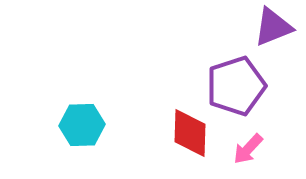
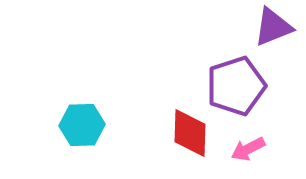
pink arrow: rotated 20 degrees clockwise
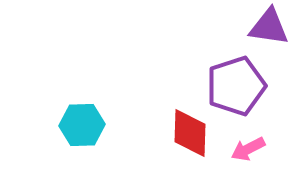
purple triangle: moved 4 px left; rotated 30 degrees clockwise
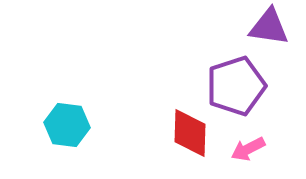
cyan hexagon: moved 15 px left; rotated 9 degrees clockwise
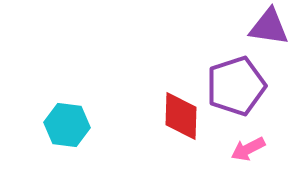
red diamond: moved 9 px left, 17 px up
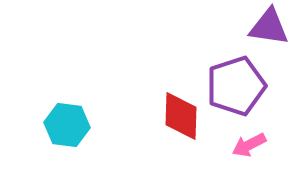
pink arrow: moved 1 px right, 4 px up
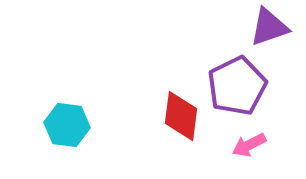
purple triangle: rotated 27 degrees counterclockwise
purple pentagon: moved 1 px right; rotated 8 degrees counterclockwise
red diamond: rotated 6 degrees clockwise
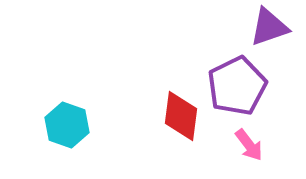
cyan hexagon: rotated 12 degrees clockwise
pink arrow: rotated 100 degrees counterclockwise
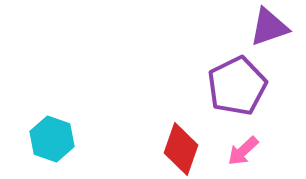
red diamond: moved 33 px down; rotated 12 degrees clockwise
cyan hexagon: moved 15 px left, 14 px down
pink arrow: moved 6 px left, 6 px down; rotated 84 degrees clockwise
